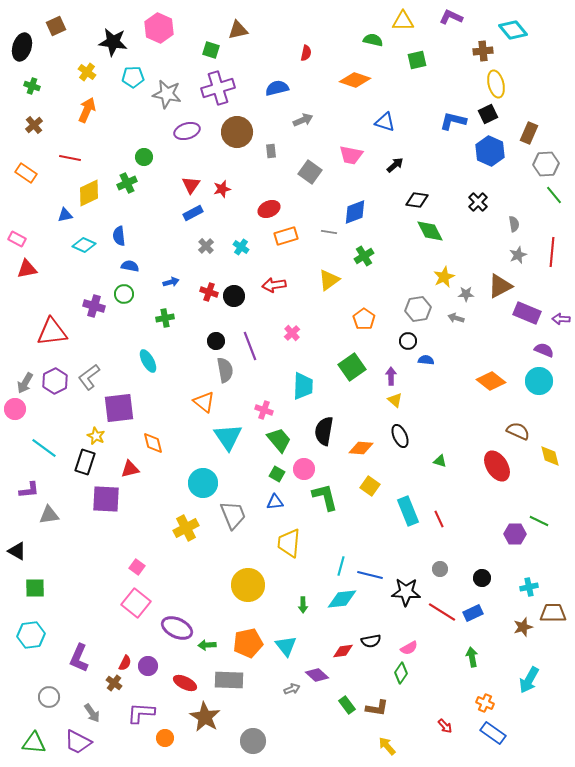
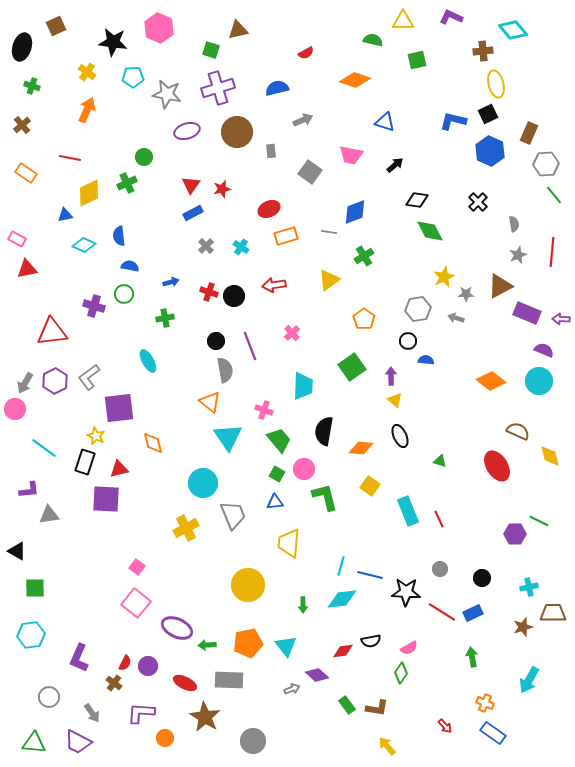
red semicircle at (306, 53): rotated 49 degrees clockwise
brown cross at (34, 125): moved 12 px left
orange triangle at (204, 402): moved 6 px right
red triangle at (130, 469): moved 11 px left
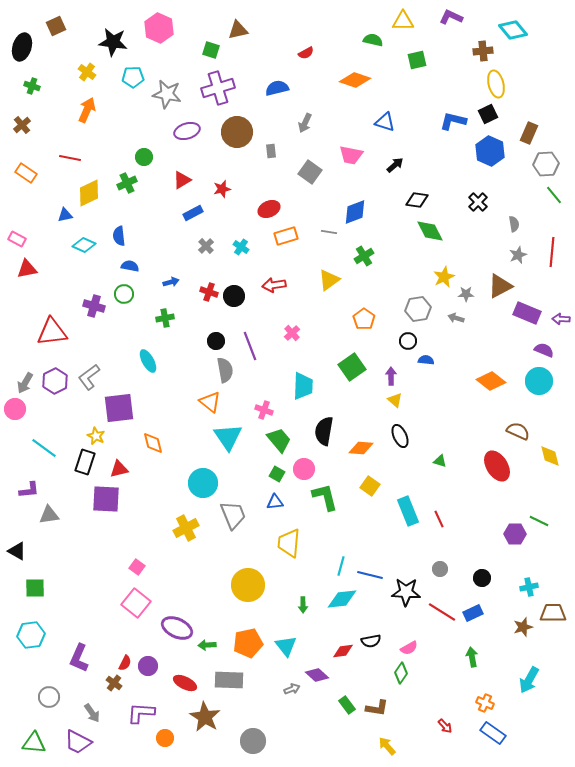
gray arrow at (303, 120): moved 2 px right, 3 px down; rotated 138 degrees clockwise
red triangle at (191, 185): moved 9 px left, 5 px up; rotated 24 degrees clockwise
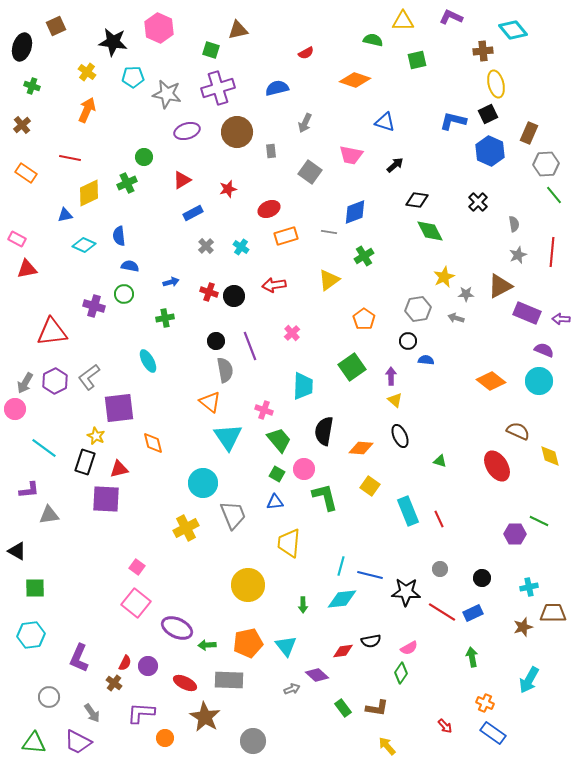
red star at (222, 189): moved 6 px right
green rectangle at (347, 705): moved 4 px left, 3 px down
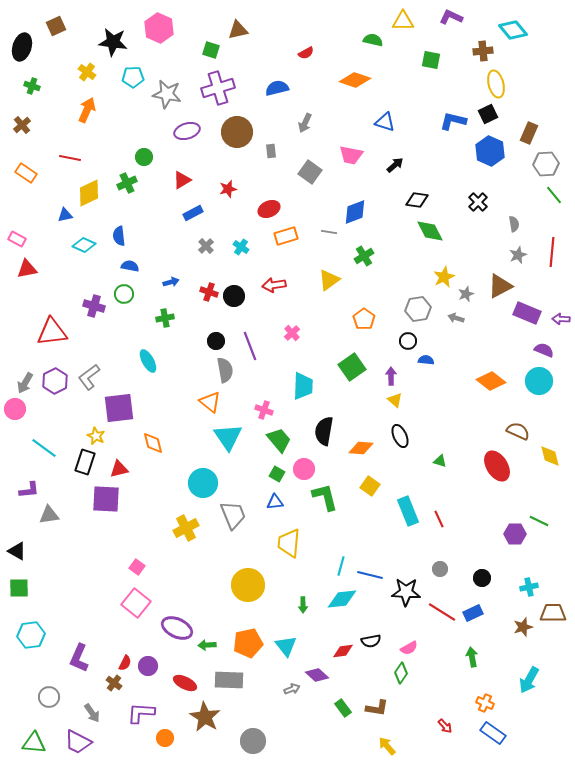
green square at (417, 60): moved 14 px right; rotated 24 degrees clockwise
gray star at (466, 294): rotated 21 degrees counterclockwise
green square at (35, 588): moved 16 px left
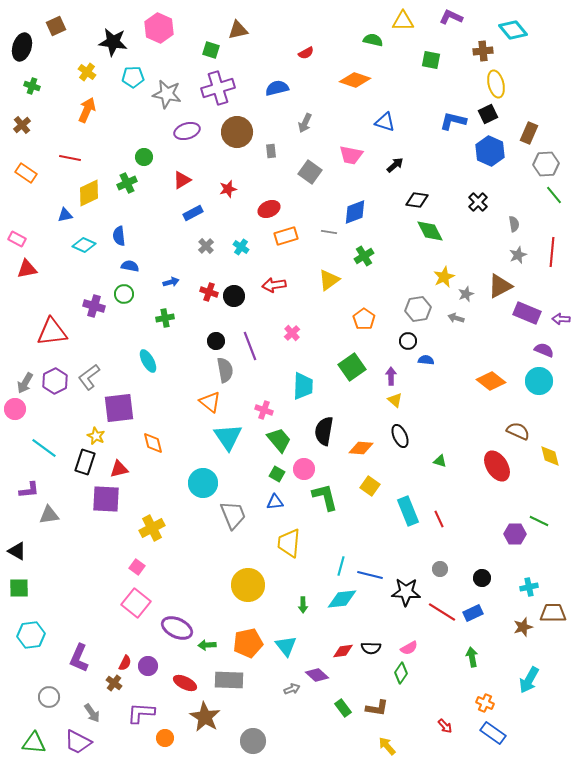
yellow cross at (186, 528): moved 34 px left
black semicircle at (371, 641): moved 7 px down; rotated 12 degrees clockwise
